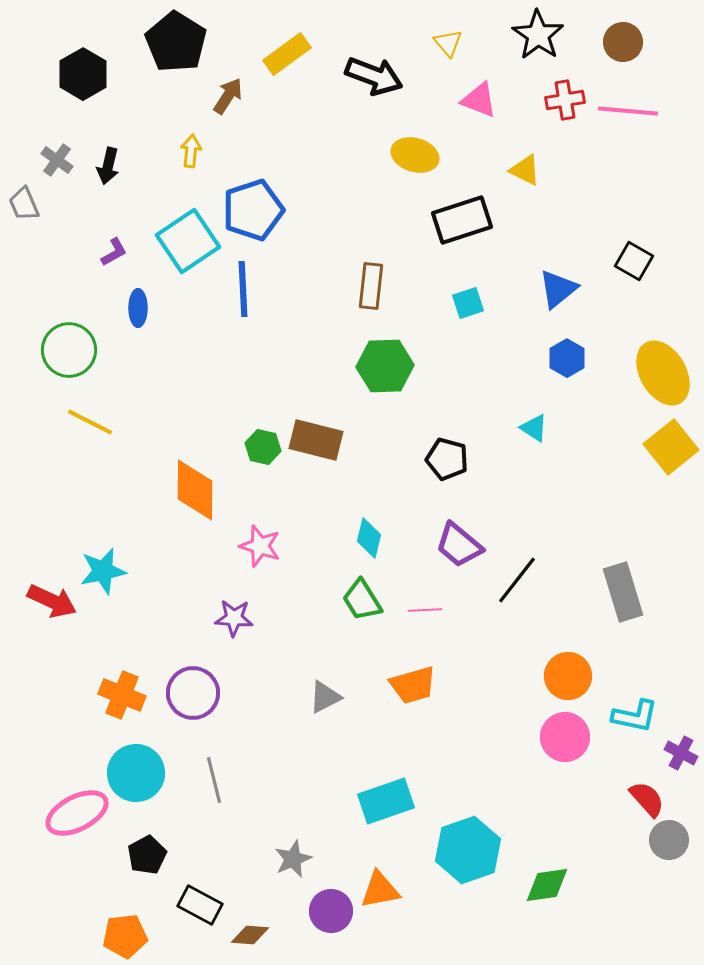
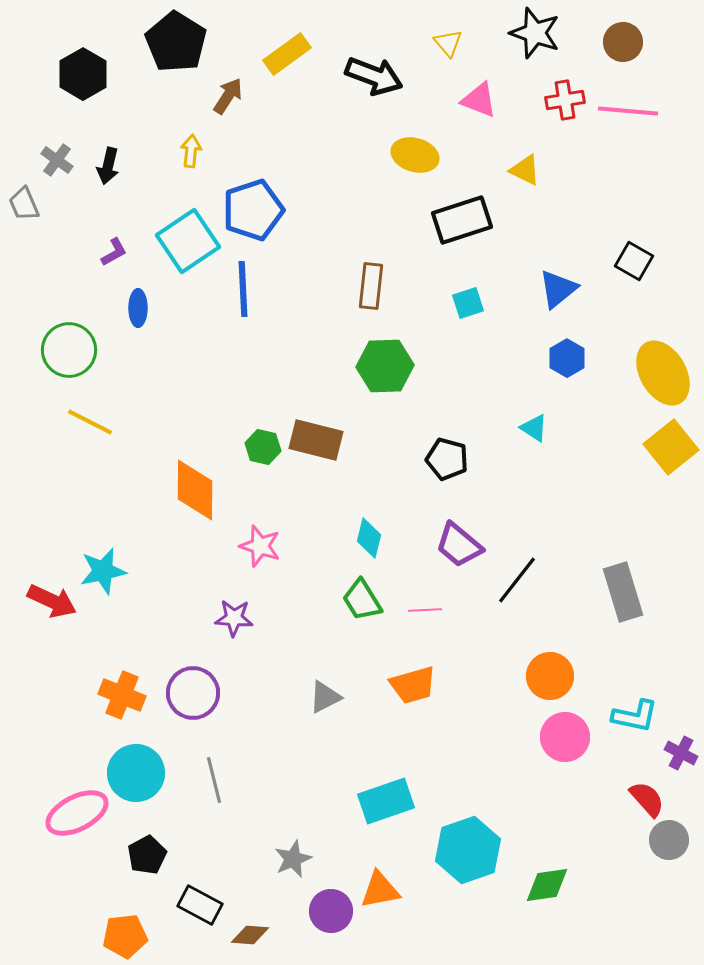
black star at (538, 35): moved 3 px left, 2 px up; rotated 15 degrees counterclockwise
orange circle at (568, 676): moved 18 px left
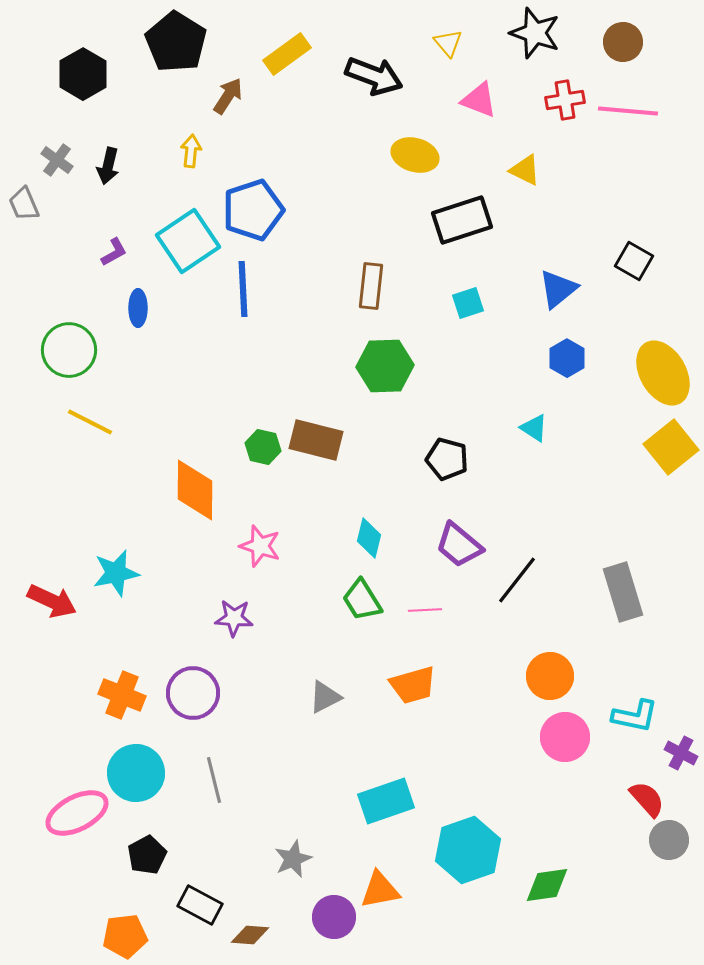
cyan star at (103, 571): moved 13 px right, 2 px down
purple circle at (331, 911): moved 3 px right, 6 px down
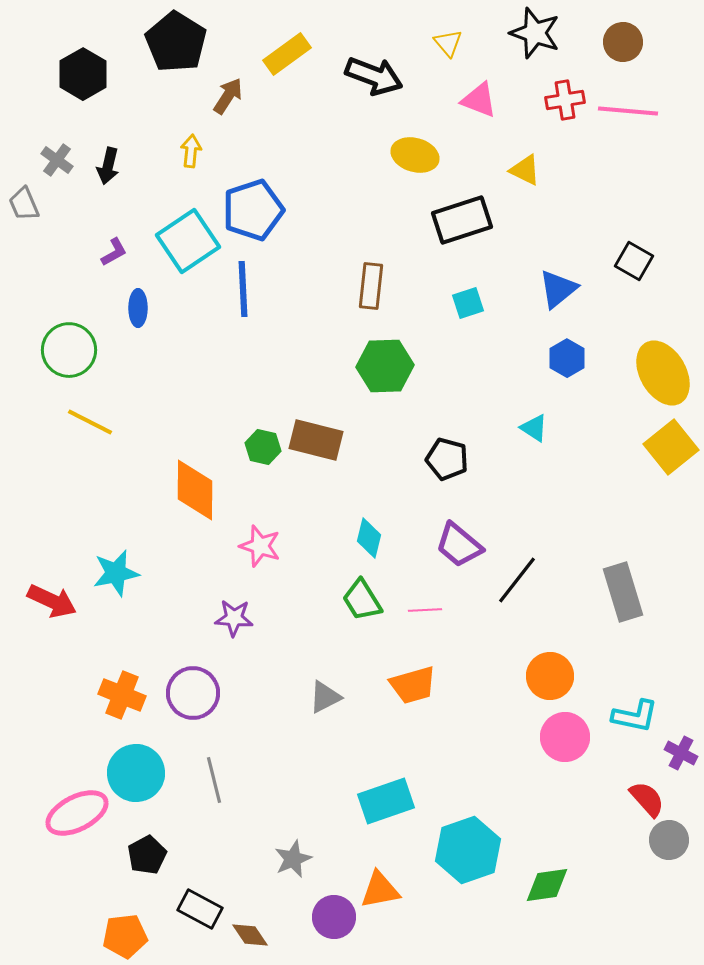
black rectangle at (200, 905): moved 4 px down
brown diamond at (250, 935): rotated 51 degrees clockwise
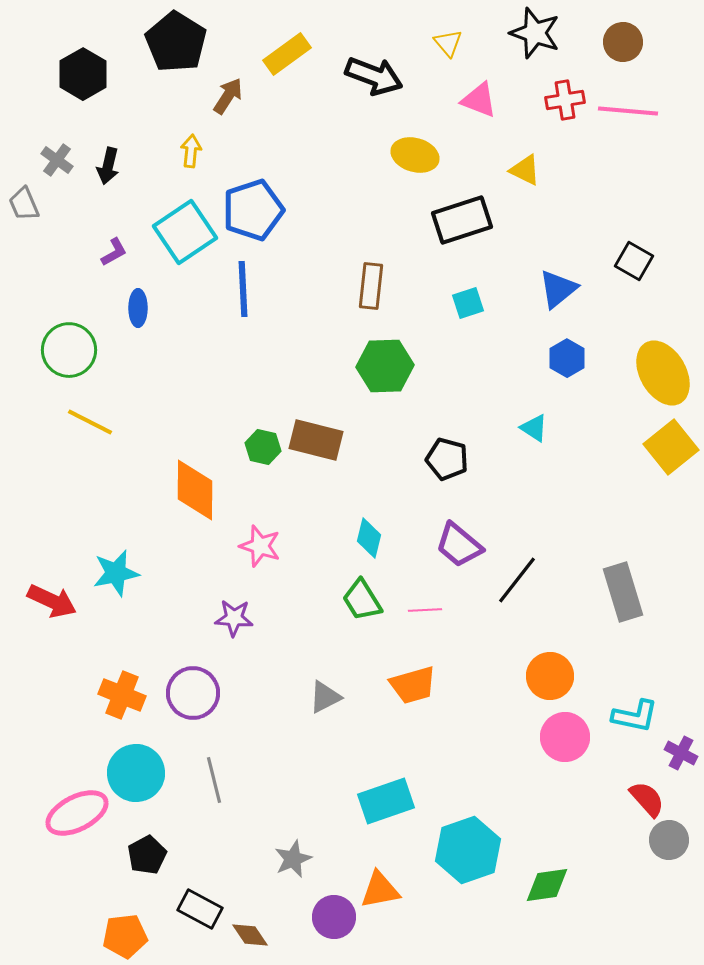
cyan square at (188, 241): moved 3 px left, 9 px up
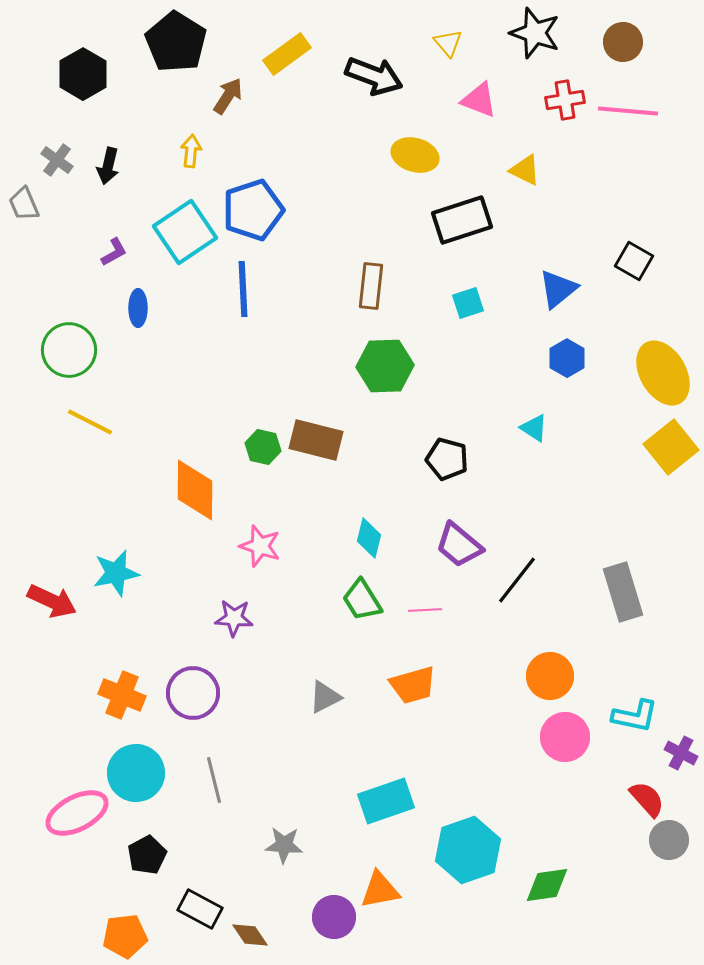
gray star at (293, 859): moved 9 px left, 14 px up; rotated 27 degrees clockwise
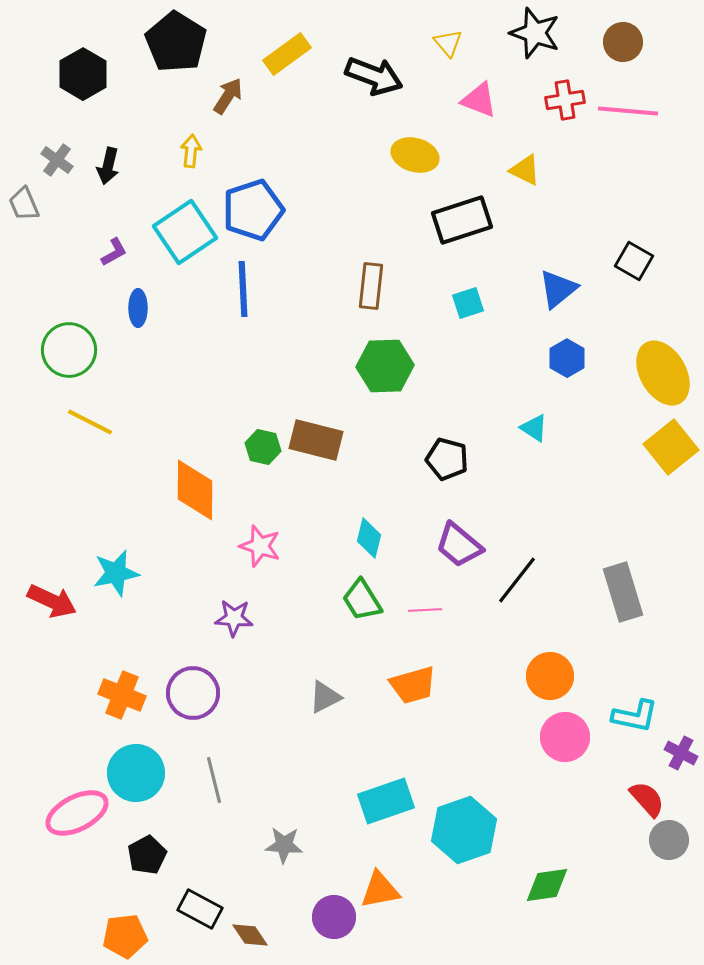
cyan hexagon at (468, 850): moved 4 px left, 20 px up
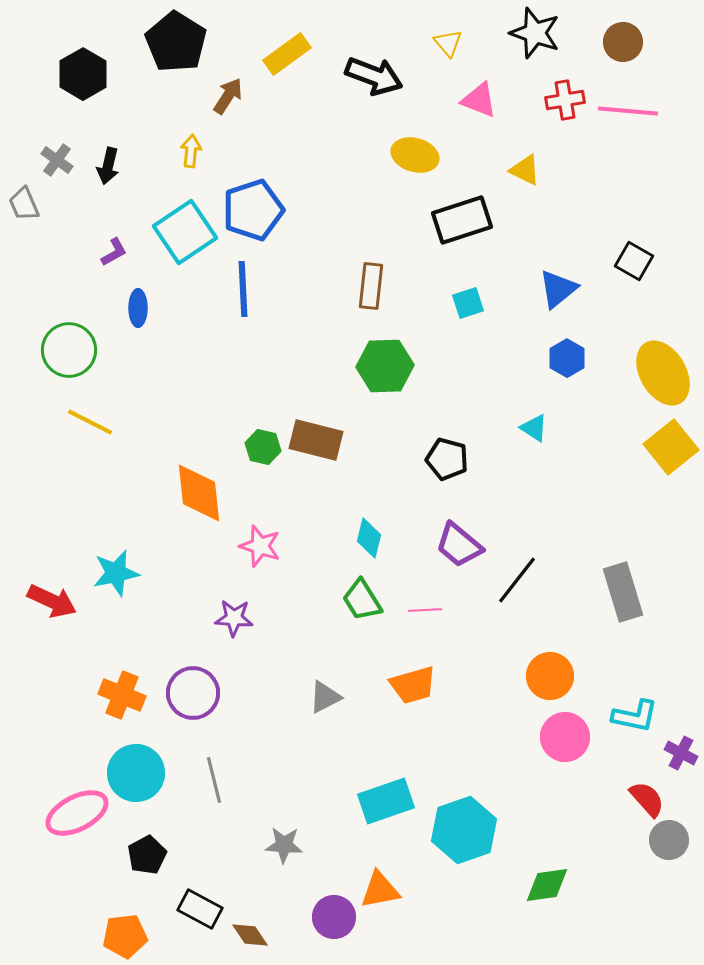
orange diamond at (195, 490): moved 4 px right, 3 px down; rotated 6 degrees counterclockwise
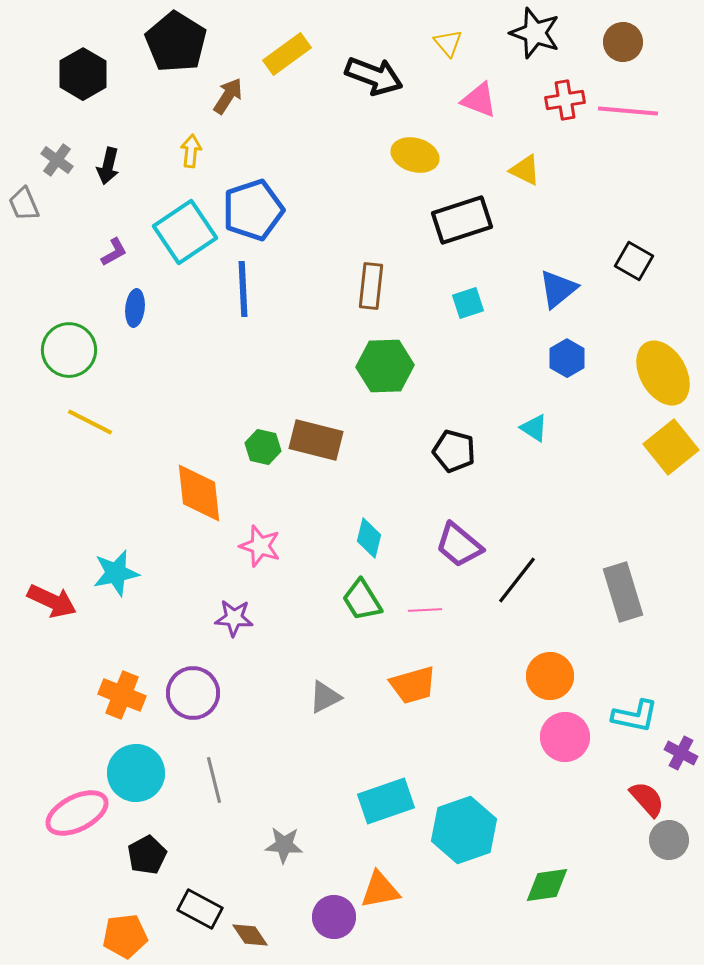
blue ellipse at (138, 308): moved 3 px left; rotated 6 degrees clockwise
black pentagon at (447, 459): moved 7 px right, 8 px up
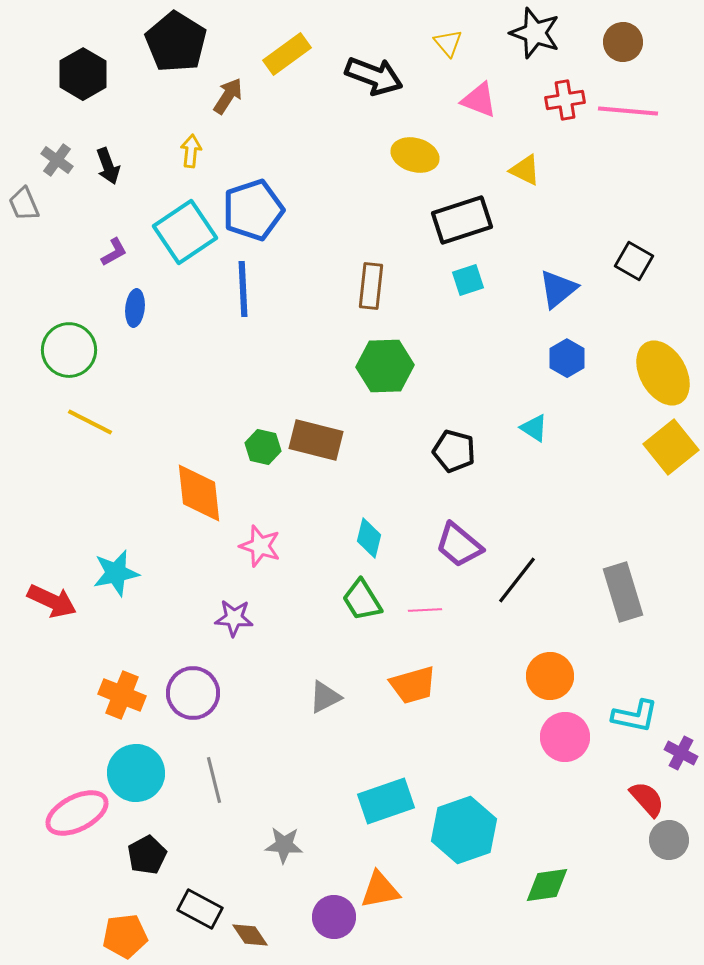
black arrow at (108, 166): rotated 33 degrees counterclockwise
cyan square at (468, 303): moved 23 px up
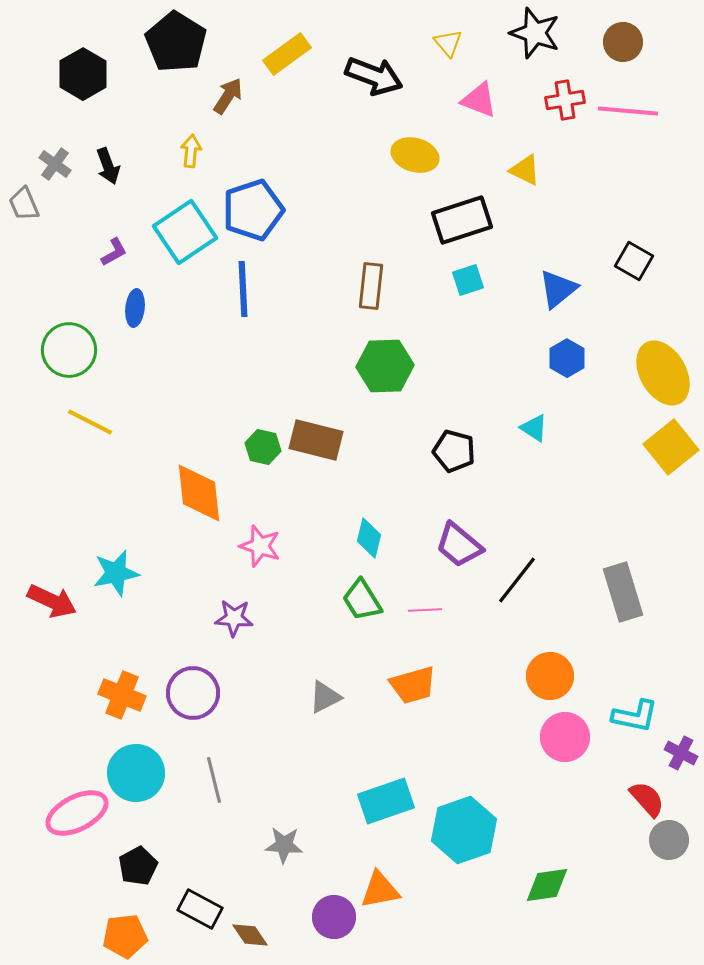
gray cross at (57, 160): moved 2 px left, 4 px down
black pentagon at (147, 855): moved 9 px left, 11 px down
